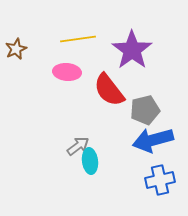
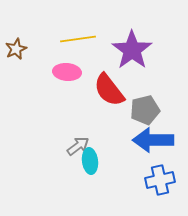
blue arrow: rotated 15 degrees clockwise
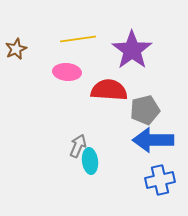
red semicircle: rotated 132 degrees clockwise
gray arrow: rotated 30 degrees counterclockwise
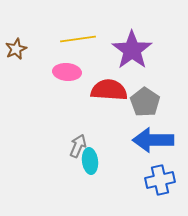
gray pentagon: moved 8 px up; rotated 24 degrees counterclockwise
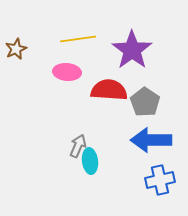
blue arrow: moved 2 px left
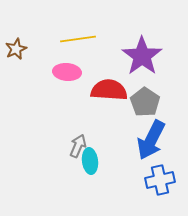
purple star: moved 10 px right, 6 px down
blue arrow: rotated 63 degrees counterclockwise
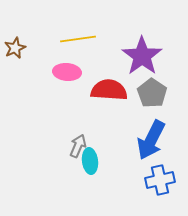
brown star: moved 1 px left, 1 px up
gray pentagon: moved 7 px right, 9 px up
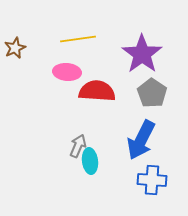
purple star: moved 2 px up
red semicircle: moved 12 px left, 1 px down
blue arrow: moved 10 px left
blue cross: moved 8 px left; rotated 16 degrees clockwise
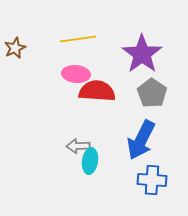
pink ellipse: moved 9 px right, 2 px down
gray arrow: rotated 115 degrees counterclockwise
cyan ellipse: rotated 15 degrees clockwise
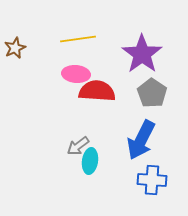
gray arrow: rotated 35 degrees counterclockwise
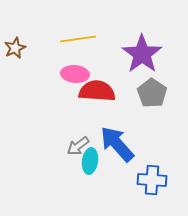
pink ellipse: moved 1 px left
blue arrow: moved 24 px left, 4 px down; rotated 111 degrees clockwise
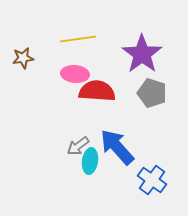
brown star: moved 8 px right, 10 px down; rotated 15 degrees clockwise
gray pentagon: rotated 16 degrees counterclockwise
blue arrow: moved 3 px down
blue cross: rotated 32 degrees clockwise
